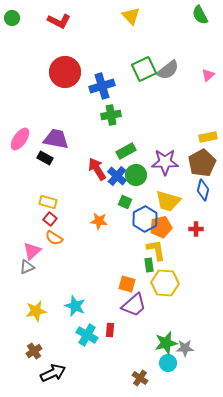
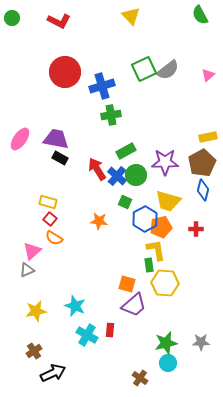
black rectangle at (45, 158): moved 15 px right
gray triangle at (27, 267): moved 3 px down
gray star at (185, 348): moved 16 px right, 6 px up
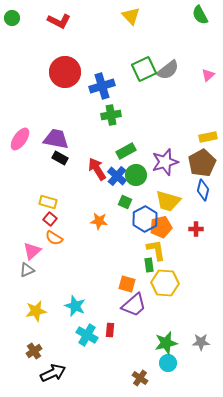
purple star at (165, 162): rotated 16 degrees counterclockwise
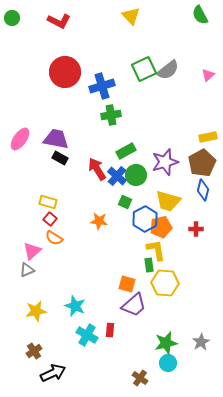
gray star at (201, 342): rotated 30 degrees counterclockwise
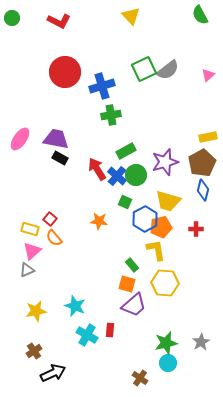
yellow rectangle at (48, 202): moved 18 px left, 27 px down
orange semicircle at (54, 238): rotated 18 degrees clockwise
green rectangle at (149, 265): moved 17 px left; rotated 32 degrees counterclockwise
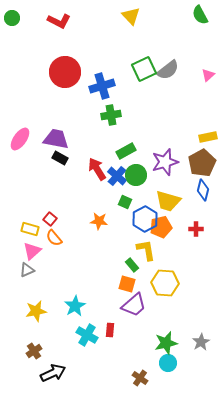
yellow L-shape at (156, 250): moved 10 px left
cyan star at (75, 306): rotated 20 degrees clockwise
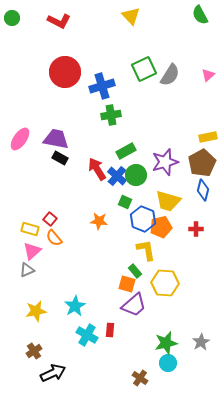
gray semicircle at (168, 70): moved 2 px right, 5 px down; rotated 20 degrees counterclockwise
blue hexagon at (145, 219): moved 2 px left; rotated 10 degrees counterclockwise
green rectangle at (132, 265): moved 3 px right, 6 px down
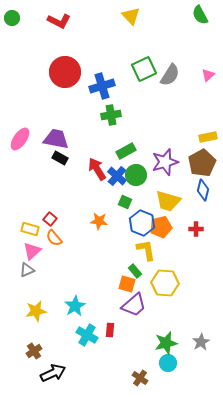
blue hexagon at (143, 219): moved 1 px left, 4 px down
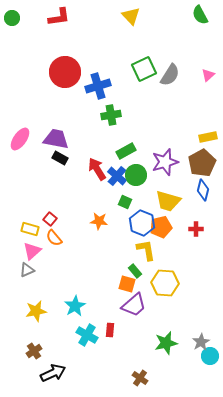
red L-shape at (59, 21): moved 4 px up; rotated 35 degrees counterclockwise
blue cross at (102, 86): moved 4 px left
cyan circle at (168, 363): moved 42 px right, 7 px up
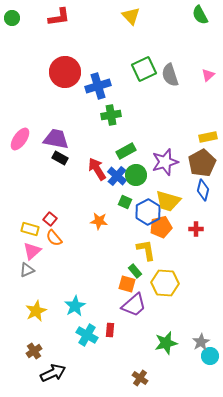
gray semicircle at (170, 75): rotated 130 degrees clockwise
blue hexagon at (142, 223): moved 6 px right, 11 px up; rotated 10 degrees clockwise
yellow star at (36, 311): rotated 15 degrees counterclockwise
